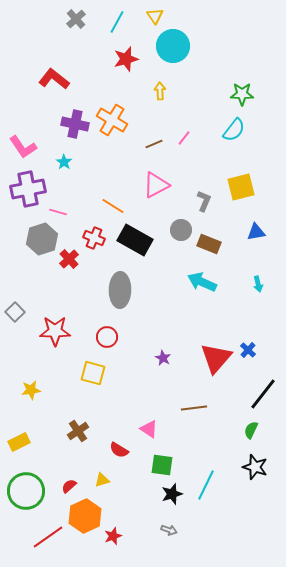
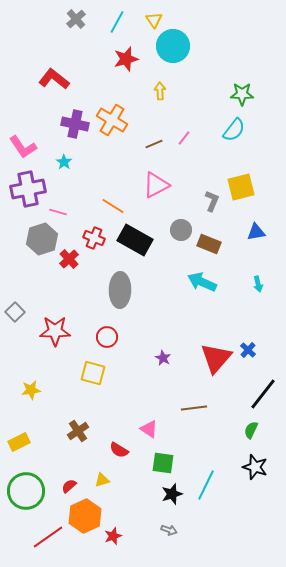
yellow triangle at (155, 16): moved 1 px left, 4 px down
gray L-shape at (204, 201): moved 8 px right
green square at (162, 465): moved 1 px right, 2 px up
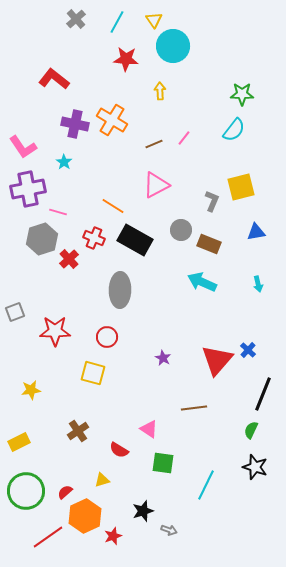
red star at (126, 59): rotated 20 degrees clockwise
gray square at (15, 312): rotated 24 degrees clockwise
red triangle at (216, 358): moved 1 px right, 2 px down
black line at (263, 394): rotated 16 degrees counterclockwise
red semicircle at (69, 486): moved 4 px left, 6 px down
black star at (172, 494): moved 29 px left, 17 px down
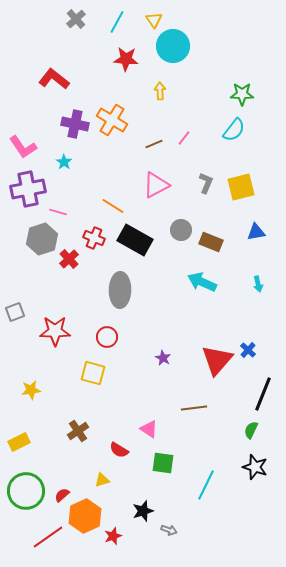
gray L-shape at (212, 201): moved 6 px left, 18 px up
brown rectangle at (209, 244): moved 2 px right, 2 px up
red semicircle at (65, 492): moved 3 px left, 3 px down
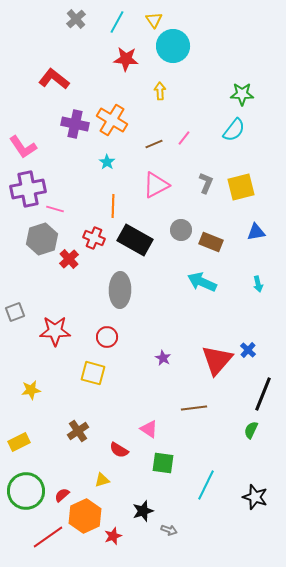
cyan star at (64, 162): moved 43 px right
orange line at (113, 206): rotated 60 degrees clockwise
pink line at (58, 212): moved 3 px left, 3 px up
black star at (255, 467): moved 30 px down
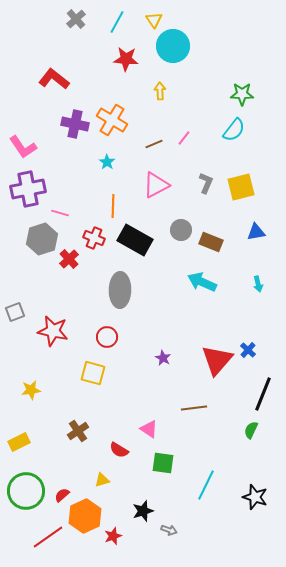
pink line at (55, 209): moved 5 px right, 4 px down
red star at (55, 331): moved 2 px left; rotated 12 degrees clockwise
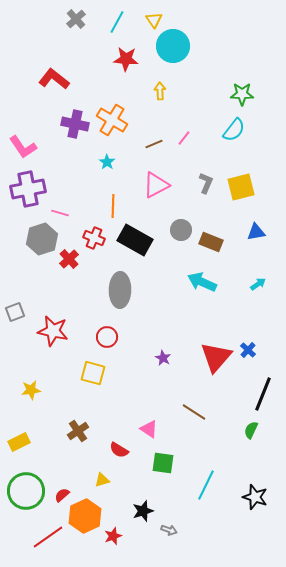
cyan arrow at (258, 284): rotated 112 degrees counterclockwise
red triangle at (217, 360): moved 1 px left, 3 px up
brown line at (194, 408): moved 4 px down; rotated 40 degrees clockwise
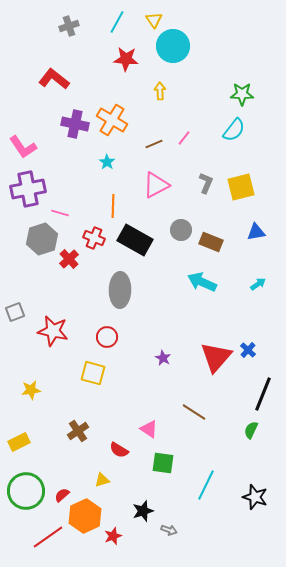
gray cross at (76, 19): moved 7 px left, 7 px down; rotated 24 degrees clockwise
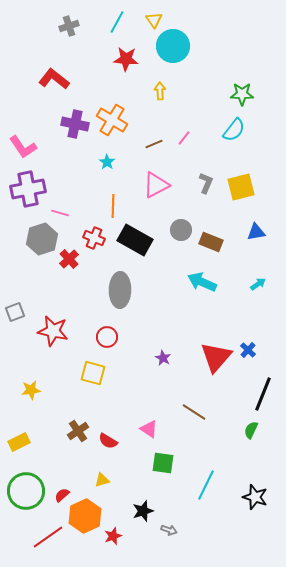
red semicircle at (119, 450): moved 11 px left, 9 px up
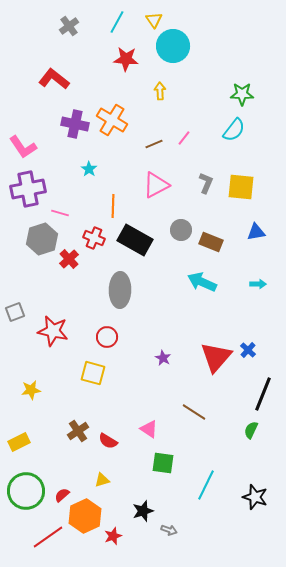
gray cross at (69, 26): rotated 18 degrees counterclockwise
cyan star at (107, 162): moved 18 px left, 7 px down
yellow square at (241, 187): rotated 20 degrees clockwise
cyan arrow at (258, 284): rotated 35 degrees clockwise
